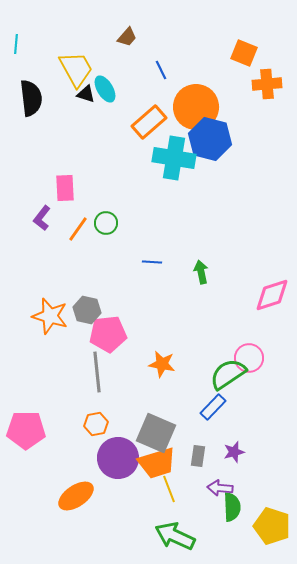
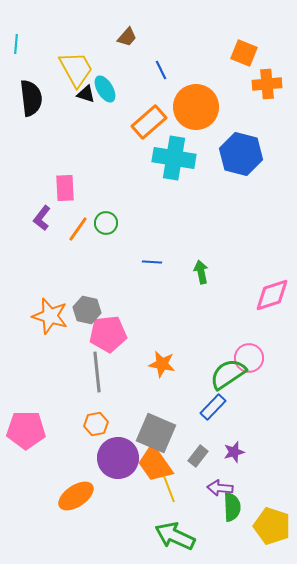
blue hexagon at (210, 139): moved 31 px right, 15 px down
gray rectangle at (198, 456): rotated 30 degrees clockwise
orange trapezoid at (157, 463): moved 2 px left, 1 px down; rotated 72 degrees clockwise
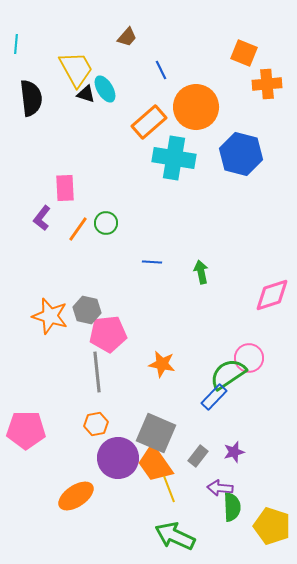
blue rectangle at (213, 407): moved 1 px right, 10 px up
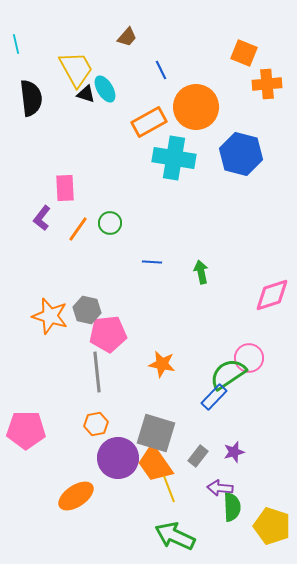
cyan line at (16, 44): rotated 18 degrees counterclockwise
orange rectangle at (149, 122): rotated 12 degrees clockwise
green circle at (106, 223): moved 4 px right
gray square at (156, 433): rotated 6 degrees counterclockwise
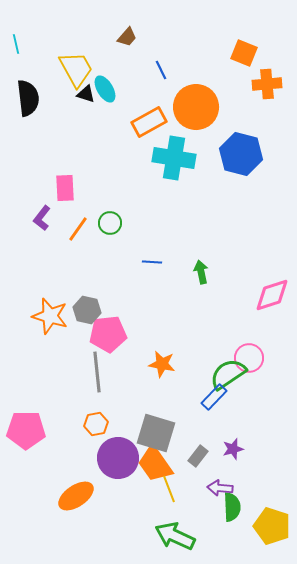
black semicircle at (31, 98): moved 3 px left
purple star at (234, 452): moved 1 px left, 3 px up
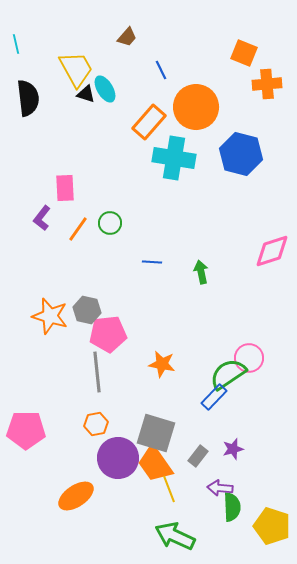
orange rectangle at (149, 122): rotated 20 degrees counterclockwise
pink diamond at (272, 295): moved 44 px up
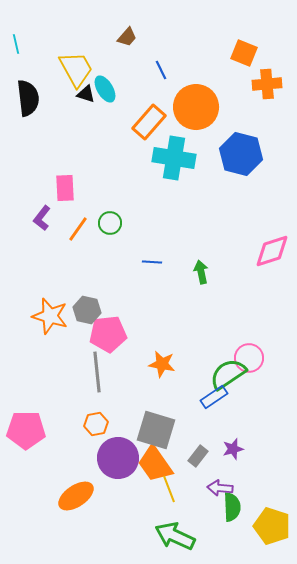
blue rectangle at (214, 397): rotated 12 degrees clockwise
gray square at (156, 433): moved 3 px up
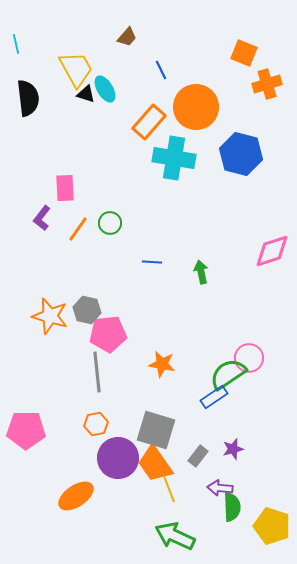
orange cross at (267, 84): rotated 12 degrees counterclockwise
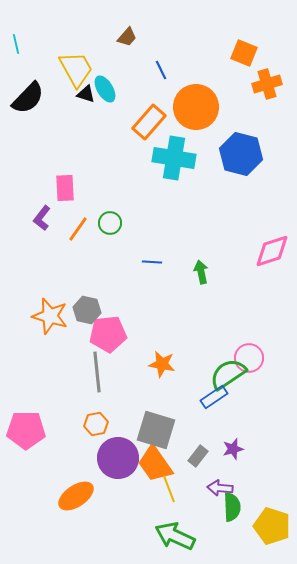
black semicircle at (28, 98): rotated 51 degrees clockwise
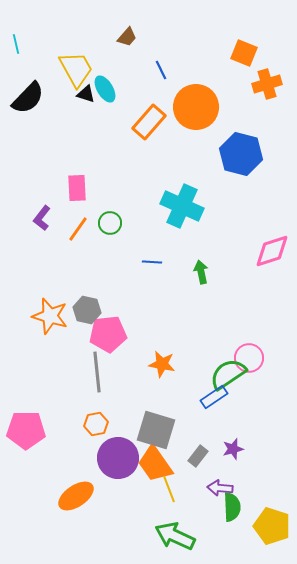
cyan cross at (174, 158): moved 8 px right, 48 px down; rotated 15 degrees clockwise
pink rectangle at (65, 188): moved 12 px right
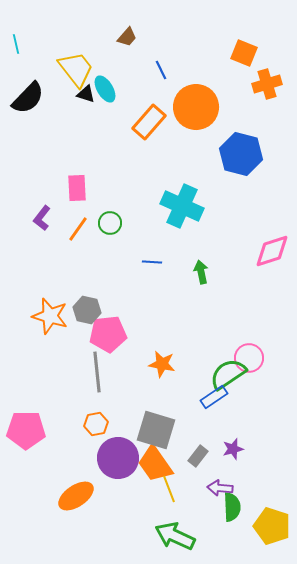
yellow trapezoid at (76, 69): rotated 9 degrees counterclockwise
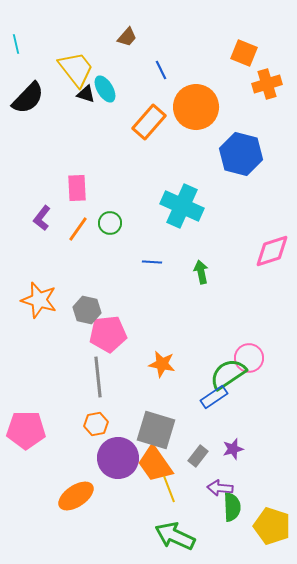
orange star at (50, 316): moved 11 px left, 16 px up
gray line at (97, 372): moved 1 px right, 5 px down
